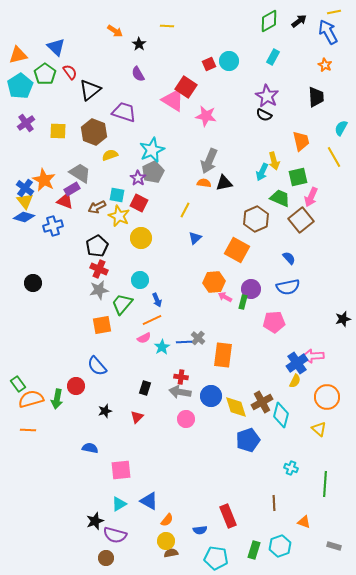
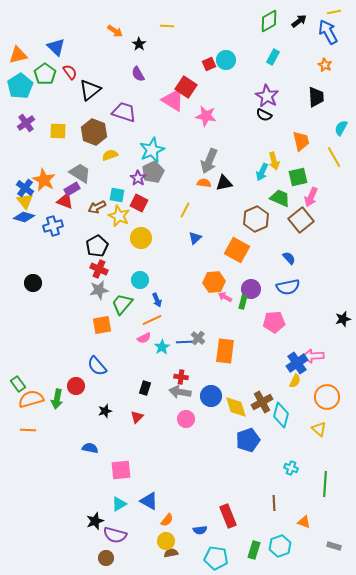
cyan circle at (229, 61): moved 3 px left, 1 px up
orange rectangle at (223, 355): moved 2 px right, 4 px up
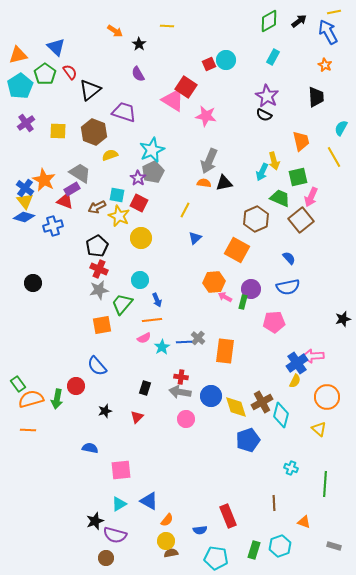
orange line at (152, 320): rotated 18 degrees clockwise
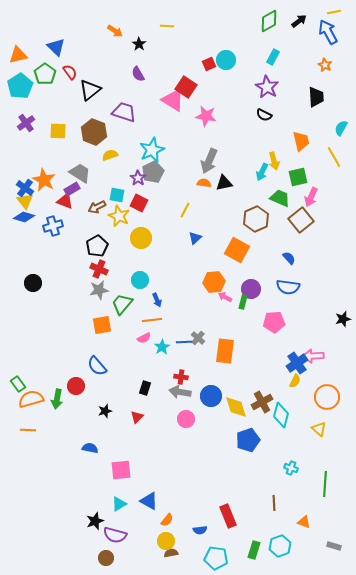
purple star at (267, 96): moved 9 px up
blue semicircle at (288, 287): rotated 20 degrees clockwise
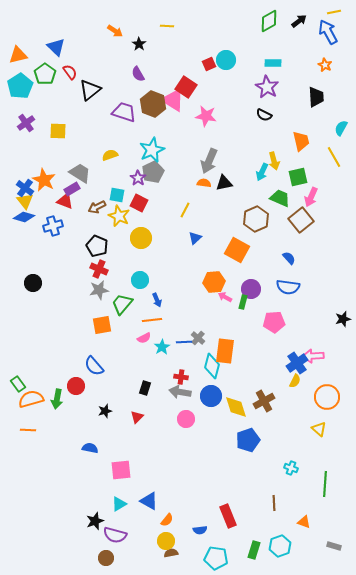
cyan rectangle at (273, 57): moved 6 px down; rotated 63 degrees clockwise
brown hexagon at (94, 132): moved 59 px right, 28 px up
black pentagon at (97, 246): rotated 20 degrees counterclockwise
blue semicircle at (97, 366): moved 3 px left
brown cross at (262, 402): moved 2 px right, 1 px up
cyan diamond at (281, 415): moved 69 px left, 49 px up
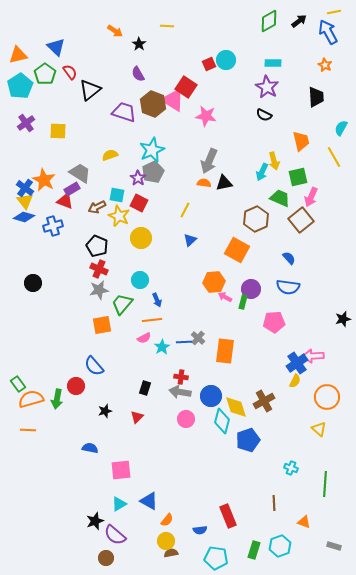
blue triangle at (195, 238): moved 5 px left, 2 px down
cyan diamond at (212, 366): moved 10 px right, 55 px down
purple semicircle at (115, 535): rotated 25 degrees clockwise
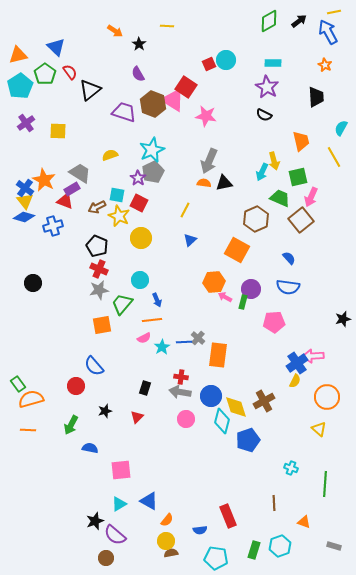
orange rectangle at (225, 351): moved 7 px left, 4 px down
green arrow at (57, 399): moved 14 px right, 26 px down; rotated 18 degrees clockwise
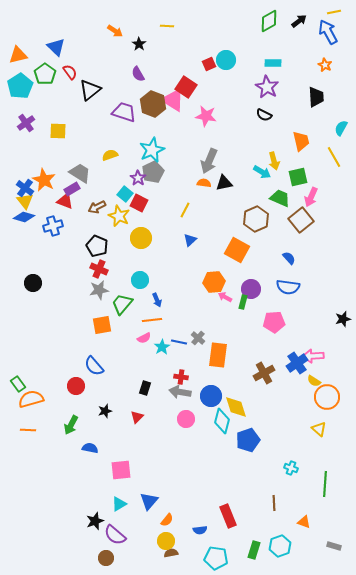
cyan arrow at (262, 172): rotated 84 degrees counterclockwise
cyan square at (117, 195): moved 8 px right, 1 px up; rotated 28 degrees clockwise
blue line at (184, 342): moved 5 px left; rotated 14 degrees clockwise
yellow semicircle at (295, 381): moved 19 px right; rotated 96 degrees clockwise
brown cross at (264, 401): moved 28 px up
blue triangle at (149, 501): rotated 42 degrees clockwise
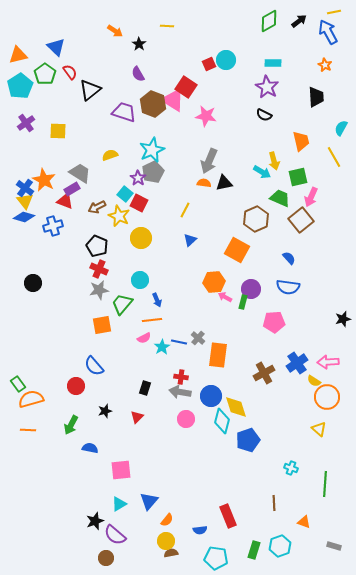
pink arrow at (313, 356): moved 15 px right, 6 px down
